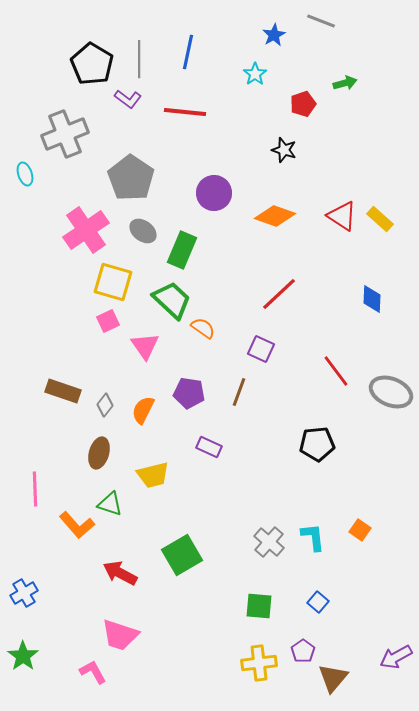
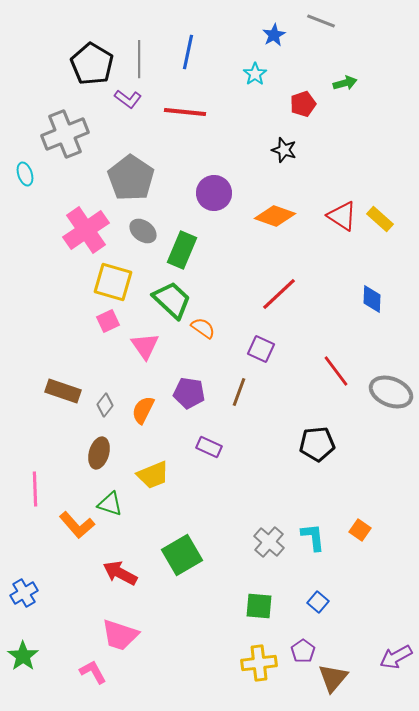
yellow trapezoid at (153, 475): rotated 8 degrees counterclockwise
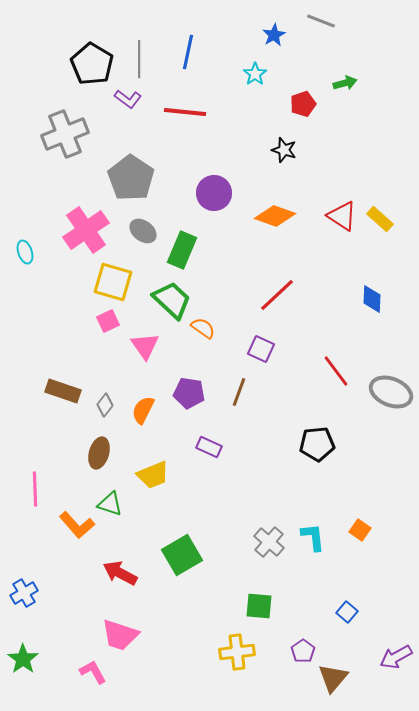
cyan ellipse at (25, 174): moved 78 px down
red line at (279, 294): moved 2 px left, 1 px down
blue square at (318, 602): moved 29 px right, 10 px down
green star at (23, 656): moved 3 px down
yellow cross at (259, 663): moved 22 px left, 11 px up
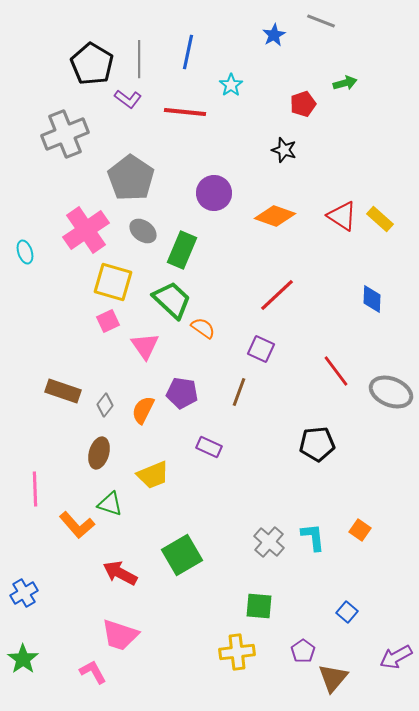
cyan star at (255, 74): moved 24 px left, 11 px down
purple pentagon at (189, 393): moved 7 px left
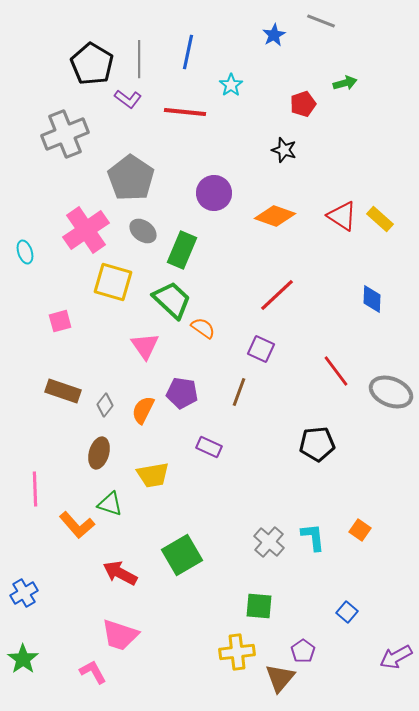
pink square at (108, 321): moved 48 px left; rotated 10 degrees clockwise
yellow trapezoid at (153, 475): rotated 12 degrees clockwise
brown triangle at (333, 678): moved 53 px left
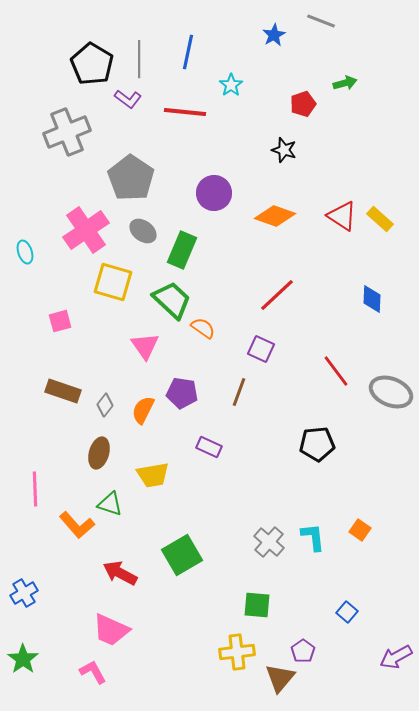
gray cross at (65, 134): moved 2 px right, 2 px up
green square at (259, 606): moved 2 px left, 1 px up
pink trapezoid at (120, 635): moved 9 px left, 5 px up; rotated 6 degrees clockwise
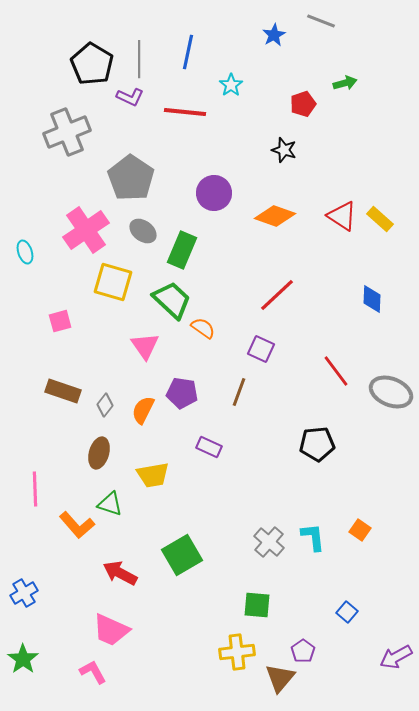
purple L-shape at (128, 99): moved 2 px right, 2 px up; rotated 12 degrees counterclockwise
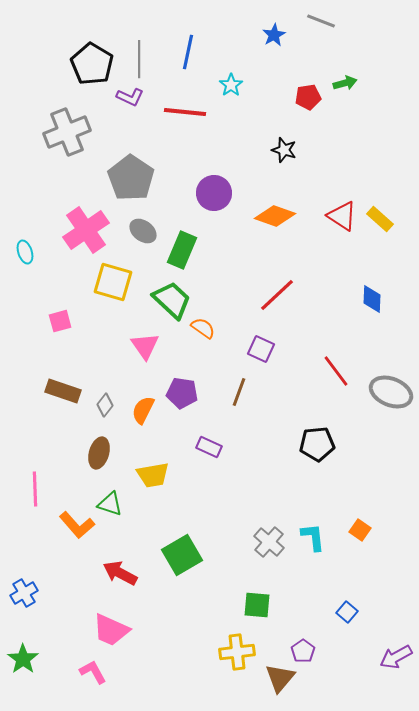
red pentagon at (303, 104): moved 5 px right, 7 px up; rotated 10 degrees clockwise
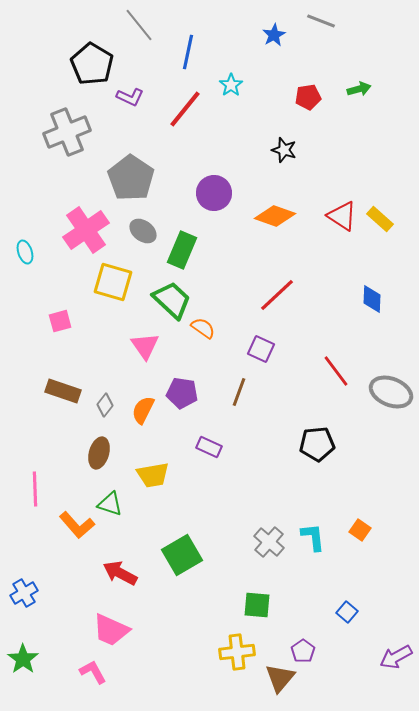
gray line at (139, 59): moved 34 px up; rotated 39 degrees counterclockwise
green arrow at (345, 83): moved 14 px right, 6 px down
red line at (185, 112): moved 3 px up; rotated 57 degrees counterclockwise
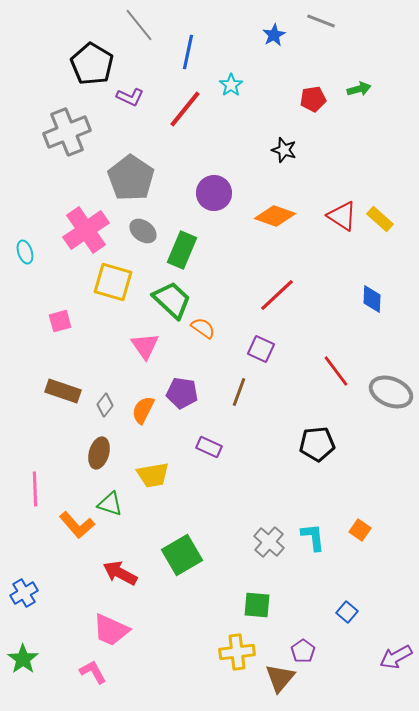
red pentagon at (308, 97): moved 5 px right, 2 px down
